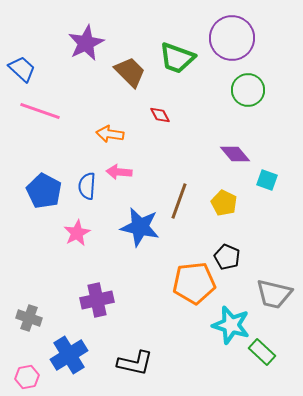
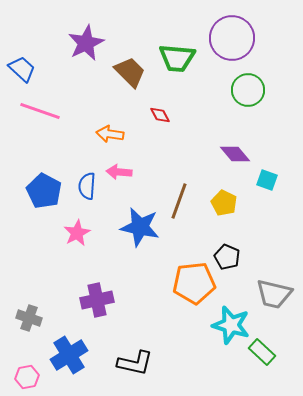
green trapezoid: rotated 15 degrees counterclockwise
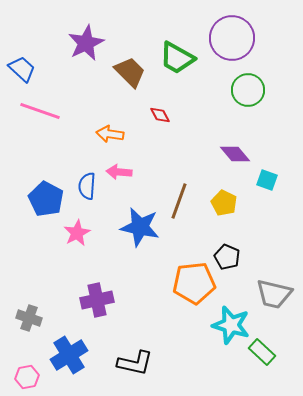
green trapezoid: rotated 24 degrees clockwise
blue pentagon: moved 2 px right, 8 px down
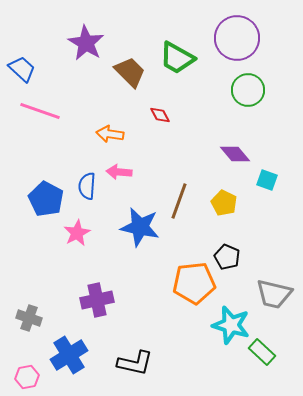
purple circle: moved 5 px right
purple star: rotated 15 degrees counterclockwise
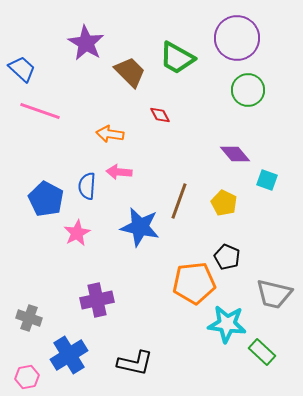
cyan star: moved 4 px left, 1 px up; rotated 9 degrees counterclockwise
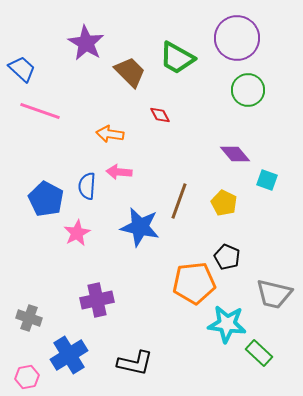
green rectangle: moved 3 px left, 1 px down
